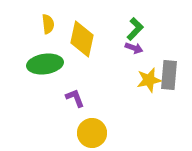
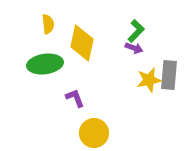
green L-shape: moved 1 px right, 2 px down
yellow diamond: moved 4 px down
yellow circle: moved 2 px right
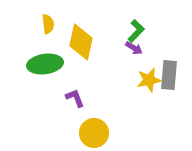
yellow diamond: moved 1 px left, 1 px up
purple arrow: rotated 12 degrees clockwise
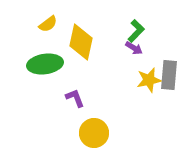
yellow semicircle: rotated 60 degrees clockwise
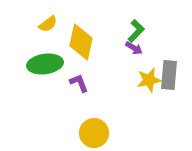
purple L-shape: moved 4 px right, 15 px up
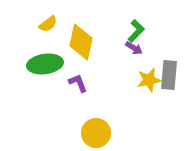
purple L-shape: moved 1 px left
yellow circle: moved 2 px right
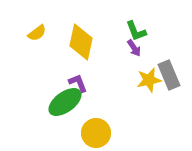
yellow semicircle: moved 11 px left, 9 px down
green L-shape: rotated 115 degrees clockwise
purple arrow: rotated 24 degrees clockwise
green ellipse: moved 20 px right, 38 px down; rotated 28 degrees counterclockwise
gray rectangle: rotated 28 degrees counterclockwise
